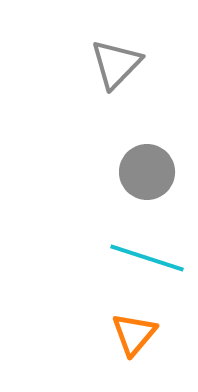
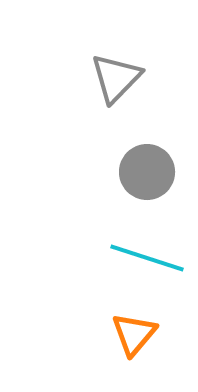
gray triangle: moved 14 px down
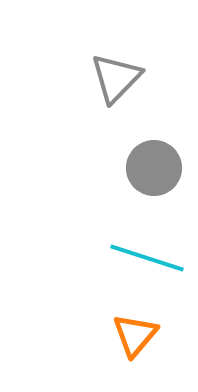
gray circle: moved 7 px right, 4 px up
orange triangle: moved 1 px right, 1 px down
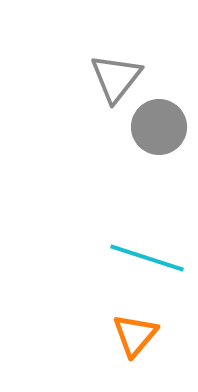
gray triangle: rotated 6 degrees counterclockwise
gray circle: moved 5 px right, 41 px up
